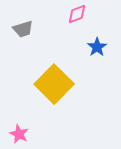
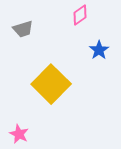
pink diamond: moved 3 px right, 1 px down; rotated 15 degrees counterclockwise
blue star: moved 2 px right, 3 px down
yellow square: moved 3 px left
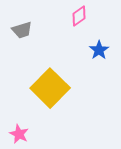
pink diamond: moved 1 px left, 1 px down
gray trapezoid: moved 1 px left, 1 px down
yellow square: moved 1 px left, 4 px down
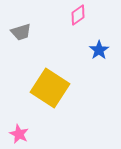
pink diamond: moved 1 px left, 1 px up
gray trapezoid: moved 1 px left, 2 px down
yellow square: rotated 12 degrees counterclockwise
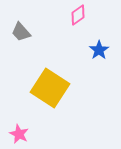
gray trapezoid: rotated 65 degrees clockwise
